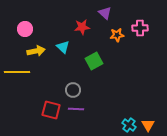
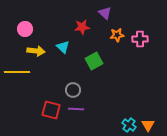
pink cross: moved 11 px down
yellow arrow: rotated 18 degrees clockwise
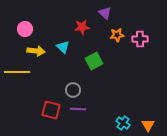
purple line: moved 2 px right
cyan cross: moved 6 px left, 2 px up
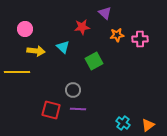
orange triangle: rotated 24 degrees clockwise
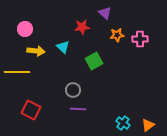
red square: moved 20 px left; rotated 12 degrees clockwise
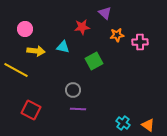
pink cross: moved 3 px down
cyan triangle: rotated 32 degrees counterclockwise
yellow line: moved 1 px left, 2 px up; rotated 30 degrees clockwise
orange triangle: rotated 48 degrees counterclockwise
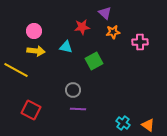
pink circle: moved 9 px right, 2 px down
orange star: moved 4 px left, 3 px up
cyan triangle: moved 3 px right
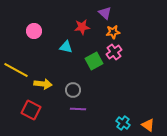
pink cross: moved 26 px left, 10 px down; rotated 35 degrees counterclockwise
yellow arrow: moved 7 px right, 33 px down
